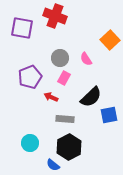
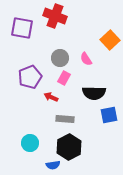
black semicircle: moved 3 px right, 4 px up; rotated 45 degrees clockwise
blue semicircle: rotated 48 degrees counterclockwise
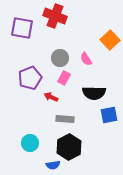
purple pentagon: moved 1 px down
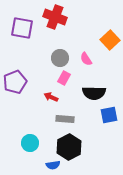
red cross: moved 1 px down
purple pentagon: moved 15 px left, 4 px down
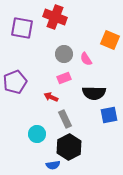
orange square: rotated 24 degrees counterclockwise
gray circle: moved 4 px right, 4 px up
pink rectangle: rotated 40 degrees clockwise
gray rectangle: rotated 60 degrees clockwise
cyan circle: moved 7 px right, 9 px up
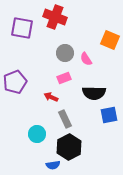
gray circle: moved 1 px right, 1 px up
